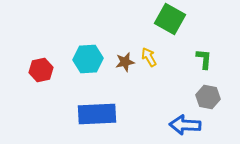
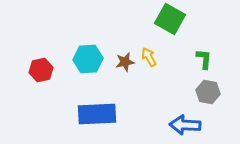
gray hexagon: moved 5 px up
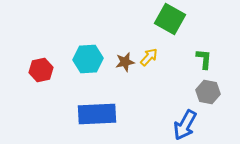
yellow arrow: rotated 72 degrees clockwise
blue arrow: rotated 64 degrees counterclockwise
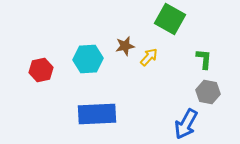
brown star: moved 16 px up
blue arrow: moved 1 px right, 1 px up
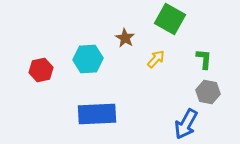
brown star: moved 8 px up; rotated 30 degrees counterclockwise
yellow arrow: moved 7 px right, 2 px down
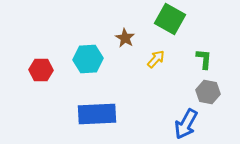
red hexagon: rotated 15 degrees clockwise
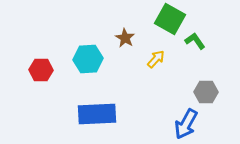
green L-shape: moved 9 px left, 18 px up; rotated 40 degrees counterclockwise
gray hexagon: moved 2 px left; rotated 10 degrees counterclockwise
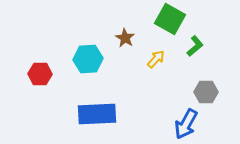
green L-shape: moved 5 px down; rotated 85 degrees clockwise
red hexagon: moved 1 px left, 4 px down
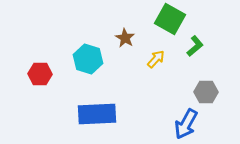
cyan hexagon: rotated 20 degrees clockwise
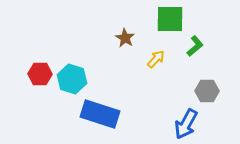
green square: rotated 28 degrees counterclockwise
cyan hexagon: moved 16 px left, 20 px down
gray hexagon: moved 1 px right, 1 px up
blue rectangle: moved 3 px right; rotated 21 degrees clockwise
